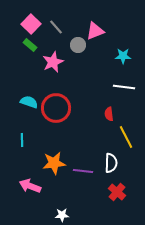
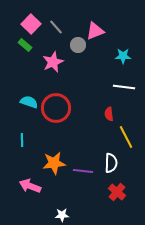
green rectangle: moved 5 px left
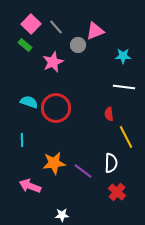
purple line: rotated 30 degrees clockwise
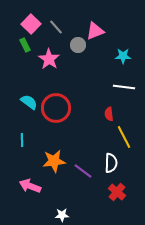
green rectangle: rotated 24 degrees clockwise
pink star: moved 4 px left, 3 px up; rotated 15 degrees counterclockwise
cyan semicircle: rotated 18 degrees clockwise
yellow line: moved 2 px left
orange star: moved 2 px up
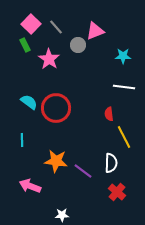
orange star: moved 2 px right; rotated 15 degrees clockwise
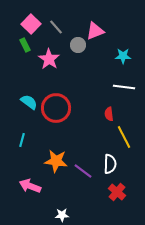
cyan line: rotated 16 degrees clockwise
white semicircle: moved 1 px left, 1 px down
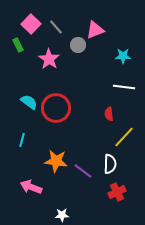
pink triangle: moved 1 px up
green rectangle: moved 7 px left
yellow line: rotated 70 degrees clockwise
pink arrow: moved 1 px right, 1 px down
red cross: rotated 24 degrees clockwise
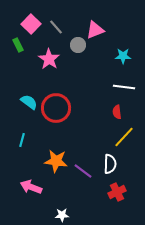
red semicircle: moved 8 px right, 2 px up
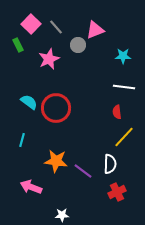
pink star: rotated 15 degrees clockwise
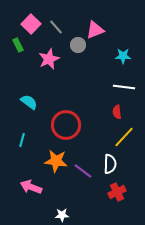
red circle: moved 10 px right, 17 px down
